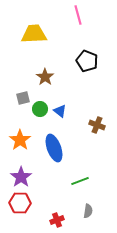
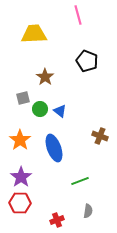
brown cross: moved 3 px right, 11 px down
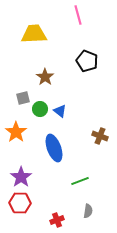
orange star: moved 4 px left, 8 px up
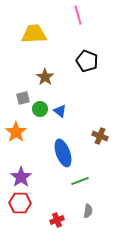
blue ellipse: moved 9 px right, 5 px down
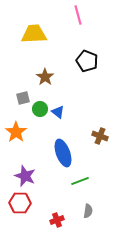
blue triangle: moved 2 px left, 1 px down
purple star: moved 4 px right, 1 px up; rotated 15 degrees counterclockwise
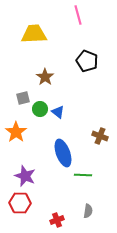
green line: moved 3 px right, 6 px up; rotated 24 degrees clockwise
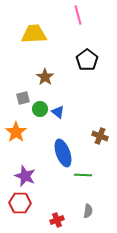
black pentagon: moved 1 px up; rotated 15 degrees clockwise
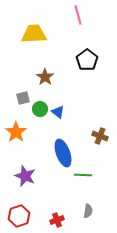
red hexagon: moved 1 px left, 13 px down; rotated 20 degrees counterclockwise
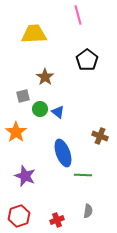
gray square: moved 2 px up
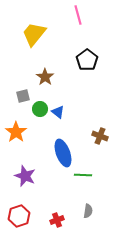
yellow trapezoid: rotated 48 degrees counterclockwise
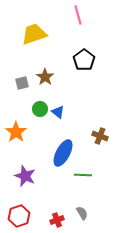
yellow trapezoid: rotated 32 degrees clockwise
black pentagon: moved 3 px left
gray square: moved 1 px left, 13 px up
blue ellipse: rotated 48 degrees clockwise
gray semicircle: moved 6 px left, 2 px down; rotated 40 degrees counterclockwise
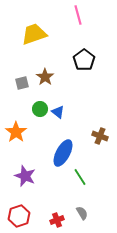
green line: moved 3 px left, 2 px down; rotated 54 degrees clockwise
